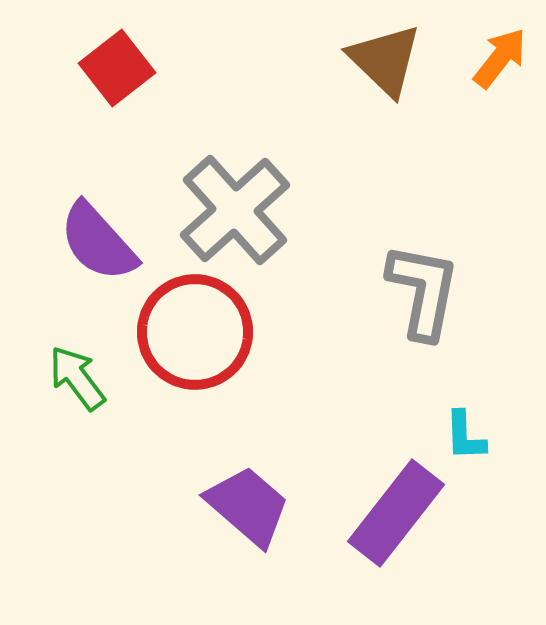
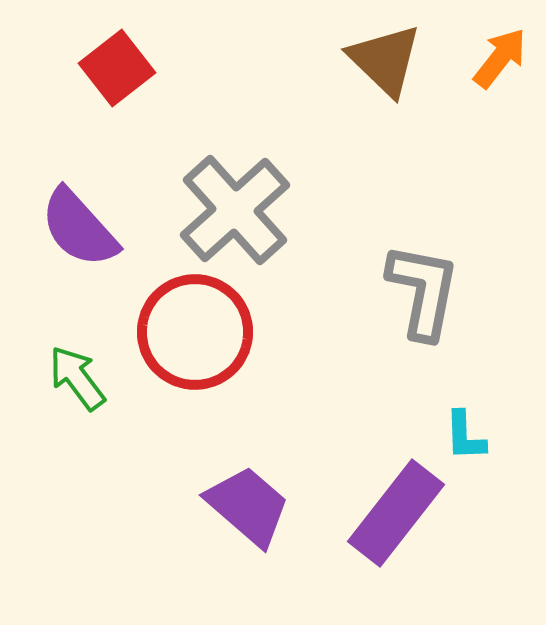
purple semicircle: moved 19 px left, 14 px up
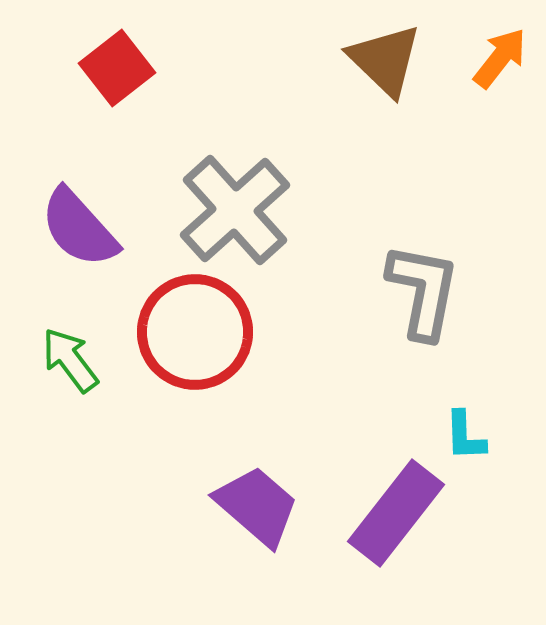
green arrow: moved 7 px left, 18 px up
purple trapezoid: moved 9 px right
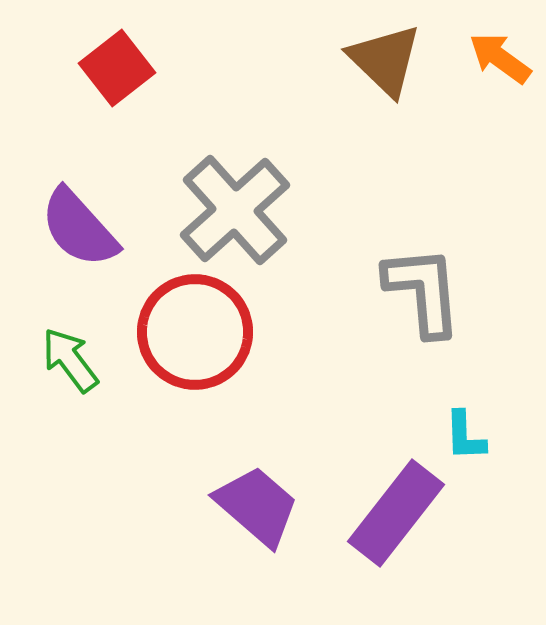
orange arrow: rotated 92 degrees counterclockwise
gray L-shape: rotated 16 degrees counterclockwise
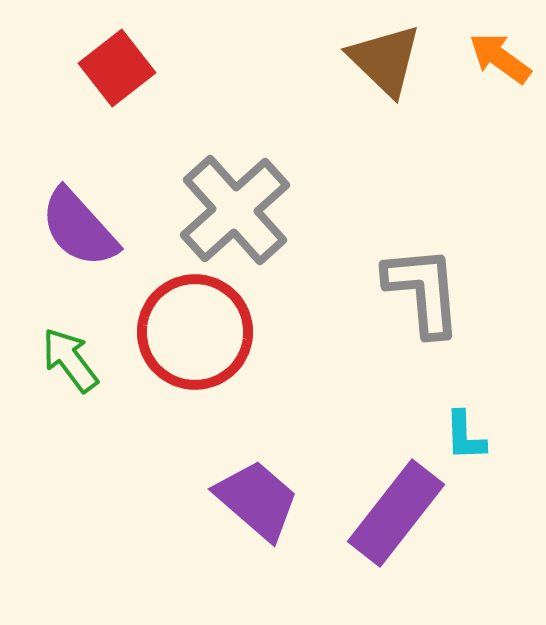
purple trapezoid: moved 6 px up
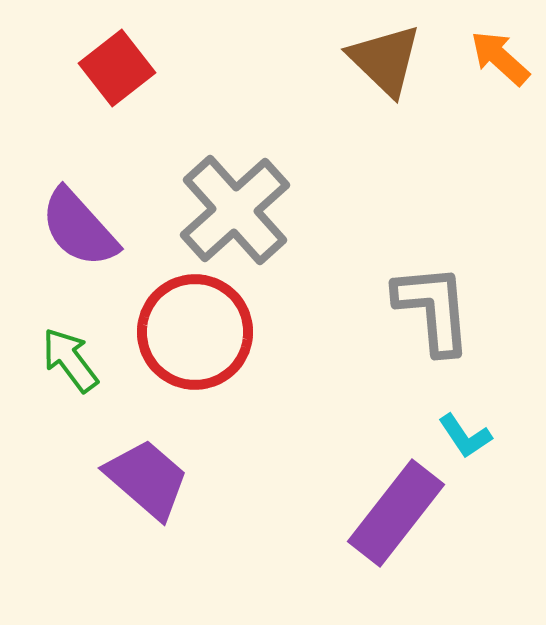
orange arrow: rotated 6 degrees clockwise
gray L-shape: moved 10 px right, 18 px down
cyan L-shape: rotated 32 degrees counterclockwise
purple trapezoid: moved 110 px left, 21 px up
